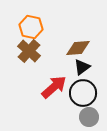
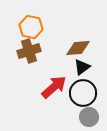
brown cross: rotated 30 degrees clockwise
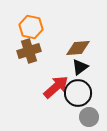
black triangle: moved 2 px left
red arrow: moved 2 px right
black circle: moved 5 px left
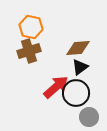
black circle: moved 2 px left
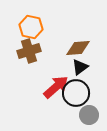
gray circle: moved 2 px up
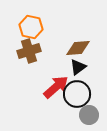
black triangle: moved 2 px left
black circle: moved 1 px right, 1 px down
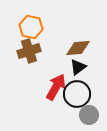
red arrow: rotated 20 degrees counterclockwise
